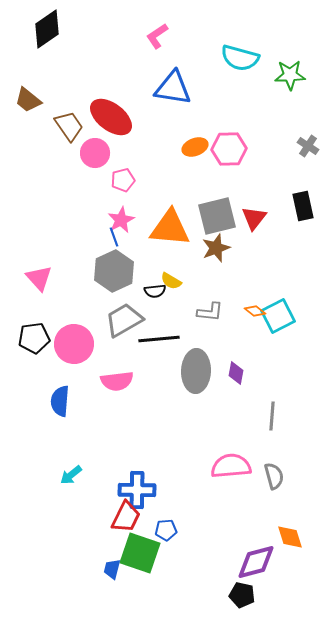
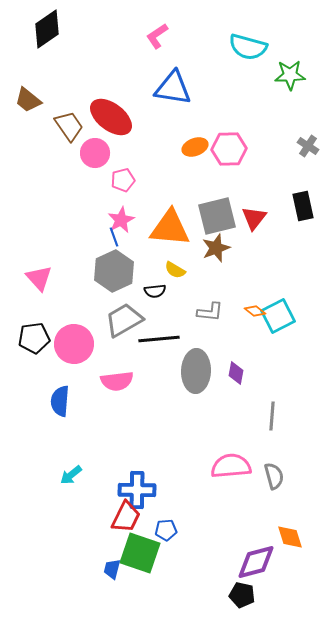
cyan semicircle at (240, 58): moved 8 px right, 11 px up
yellow semicircle at (171, 281): moved 4 px right, 11 px up
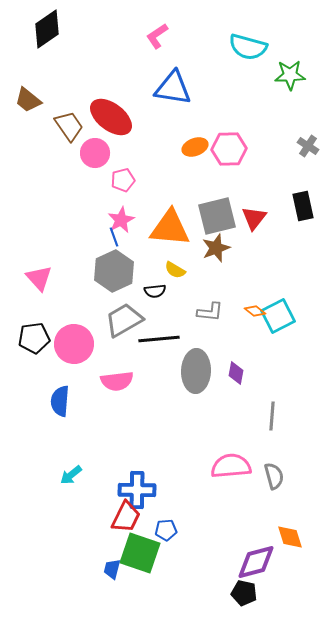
black pentagon at (242, 595): moved 2 px right, 2 px up
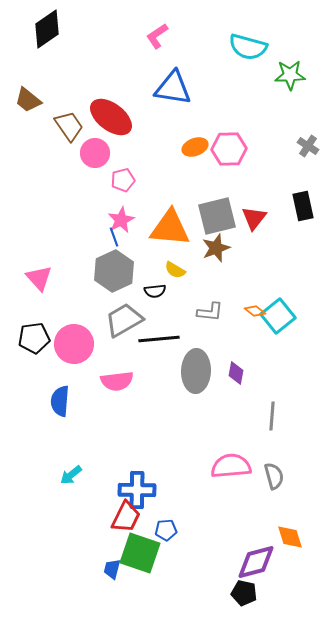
cyan square at (278, 316): rotated 12 degrees counterclockwise
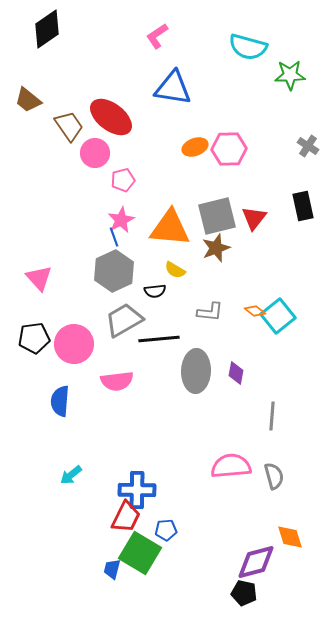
green square at (140, 553): rotated 12 degrees clockwise
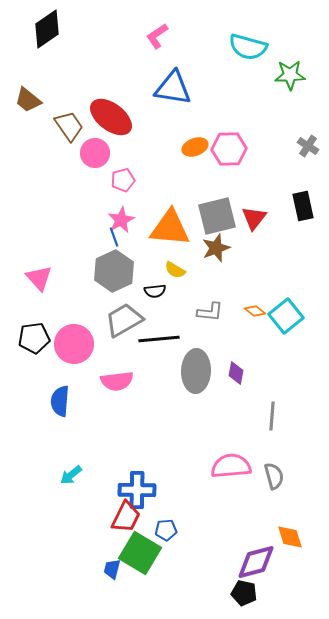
cyan square at (278, 316): moved 8 px right
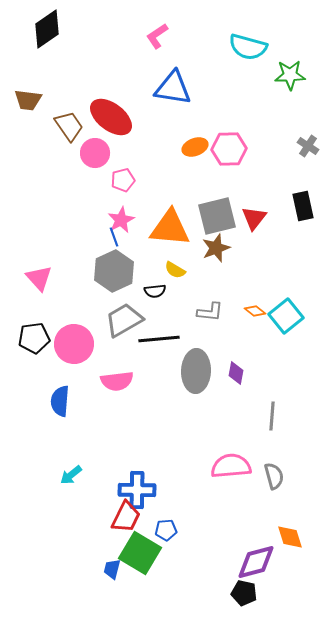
brown trapezoid at (28, 100): rotated 32 degrees counterclockwise
